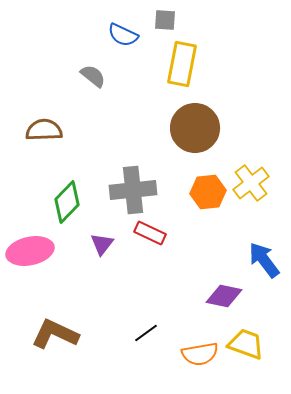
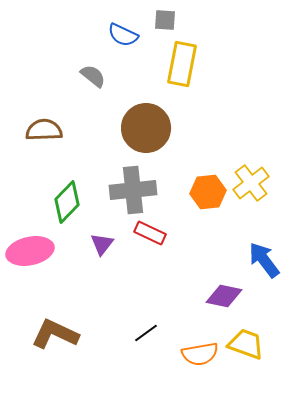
brown circle: moved 49 px left
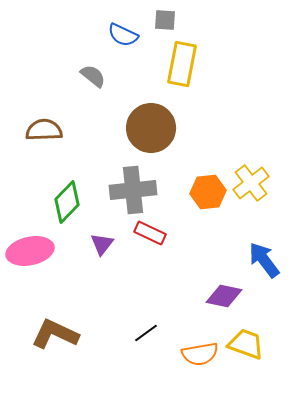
brown circle: moved 5 px right
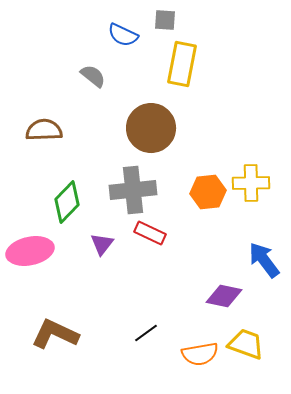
yellow cross: rotated 36 degrees clockwise
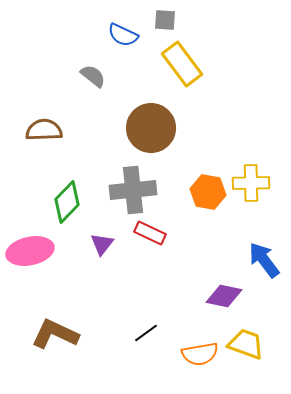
yellow rectangle: rotated 48 degrees counterclockwise
orange hexagon: rotated 16 degrees clockwise
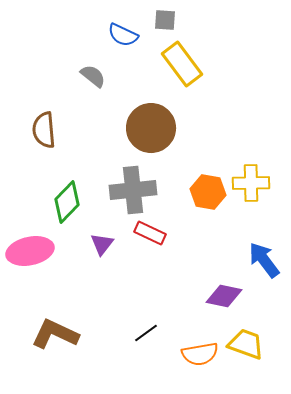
brown semicircle: rotated 93 degrees counterclockwise
